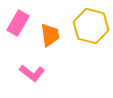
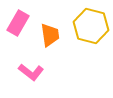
pink L-shape: moved 1 px left, 1 px up
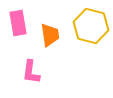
pink rectangle: rotated 40 degrees counterclockwise
pink L-shape: rotated 60 degrees clockwise
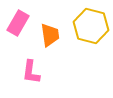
pink rectangle: rotated 40 degrees clockwise
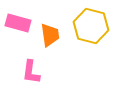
pink rectangle: rotated 75 degrees clockwise
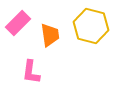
pink rectangle: rotated 60 degrees counterclockwise
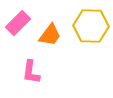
yellow hexagon: rotated 12 degrees counterclockwise
orange trapezoid: rotated 45 degrees clockwise
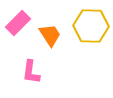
orange trapezoid: rotated 70 degrees counterclockwise
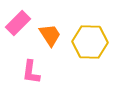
yellow hexagon: moved 1 px left, 16 px down
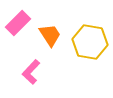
yellow hexagon: rotated 8 degrees clockwise
pink L-shape: rotated 35 degrees clockwise
